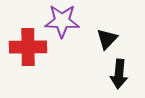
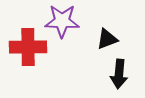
black triangle: rotated 25 degrees clockwise
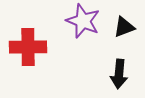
purple star: moved 21 px right; rotated 20 degrees clockwise
black triangle: moved 17 px right, 12 px up
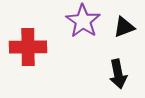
purple star: rotated 12 degrees clockwise
black arrow: moved 1 px left; rotated 16 degrees counterclockwise
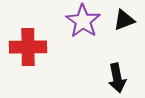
black triangle: moved 7 px up
black arrow: moved 1 px left, 4 px down
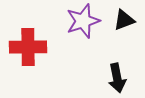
purple star: rotated 20 degrees clockwise
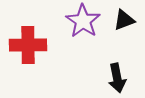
purple star: rotated 20 degrees counterclockwise
red cross: moved 2 px up
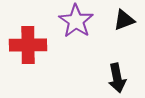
purple star: moved 7 px left
